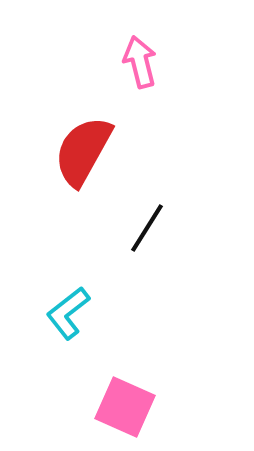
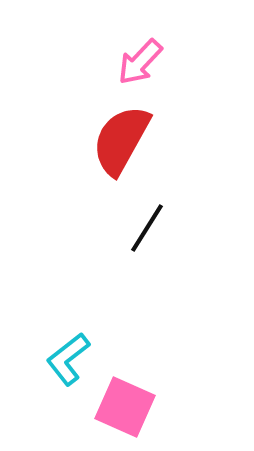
pink arrow: rotated 123 degrees counterclockwise
red semicircle: moved 38 px right, 11 px up
cyan L-shape: moved 46 px down
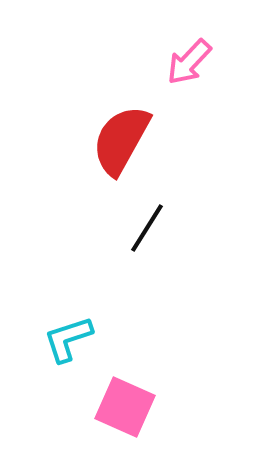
pink arrow: moved 49 px right
cyan L-shape: moved 20 px up; rotated 20 degrees clockwise
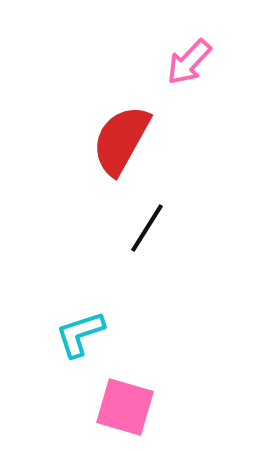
cyan L-shape: moved 12 px right, 5 px up
pink square: rotated 8 degrees counterclockwise
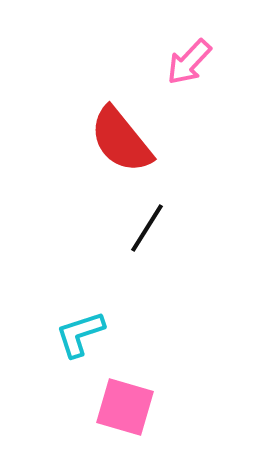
red semicircle: rotated 68 degrees counterclockwise
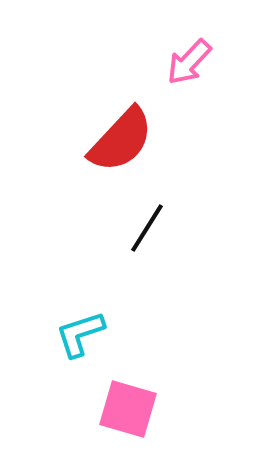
red semicircle: rotated 98 degrees counterclockwise
pink square: moved 3 px right, 2 px down
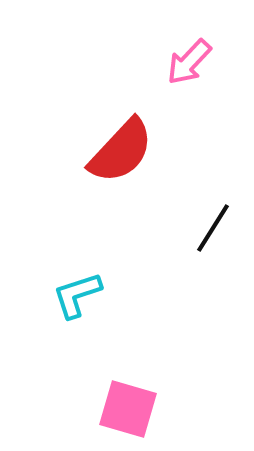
red semicircle: moved 11 px down
black line: moved 66 px right
cyan L-shape: moved 3 px left, 39 px up
